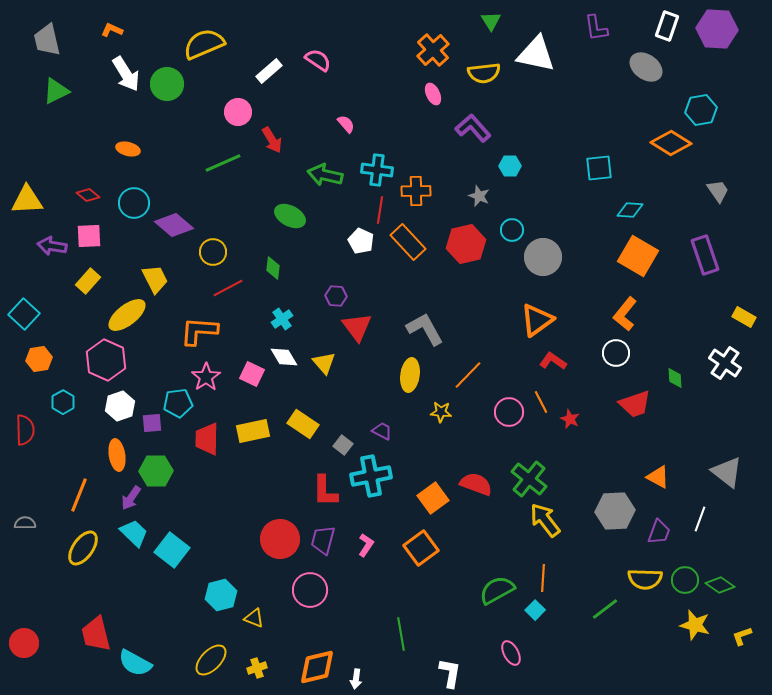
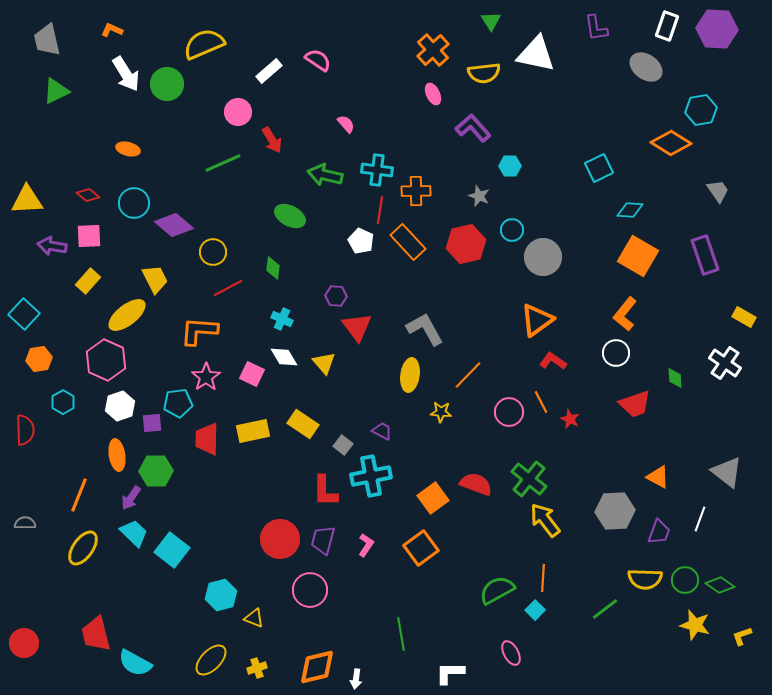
cyan square at (599, 168): rotated 20 degrees counterclockwise
cyan cross at (282, 319): rotated 30 degrees counterclockwise
white L-shape at (450, 673): rotated 100 degrees counterclockwise
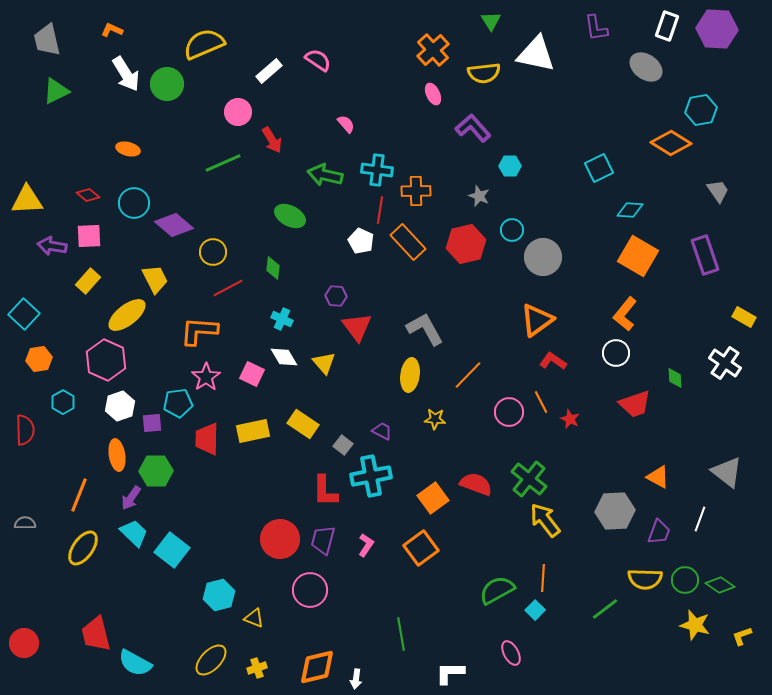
yellow star at (441, 412): moved 6 px left, 7 px down
cyan hexagon at (221, 595): moved 2 px left
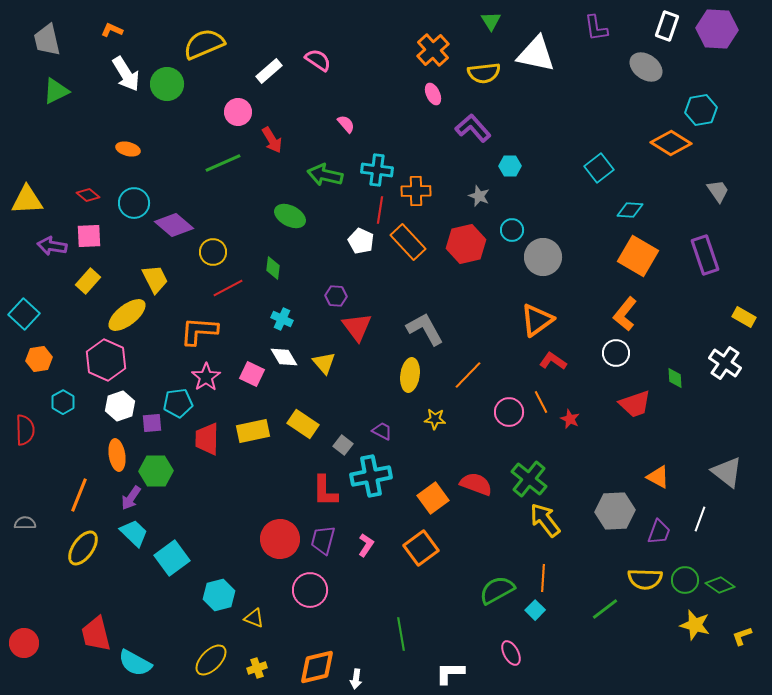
cyan square at (599, 168): rotated 12 degrees counterclockwise
cyan square at (172, 550): moved 8 px down; rotated 16 degrees clockwise
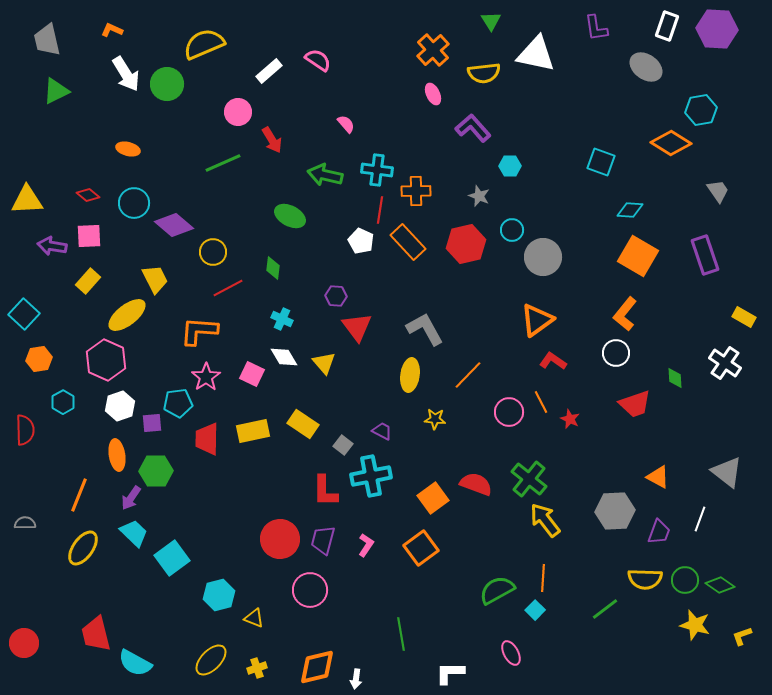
cyan square at (599, 168): moved 2 px right, 6 px up; rotated 32 degrees counterclockwise
